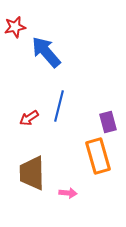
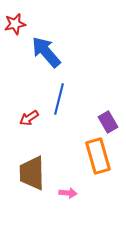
red star: moved 3 px up
blue line: moved 7 px up
purple rectangle: rotated 15 degrees counterclockwise
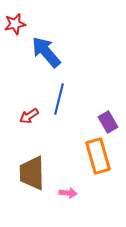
red arrow: moved 2 px up
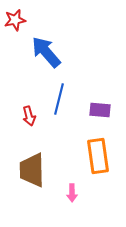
red star: moved 4 px up
red arrow: rotated 72 degrees counterclockwise
purple rectangle: moved 8 px left, 12 px up; rotated 55 degrees counterclockwise
orange rectangle: rotated 8 degrees clockwise
brown trapezoid: moved 3 px up
pink arrow: moved 4 px right; rotated 84 degrees clockwise
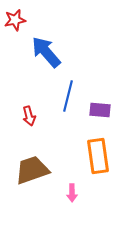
blue line: moved 9 px right, 3 px up
brown trapezoid: rotated 72 degrees clockwise
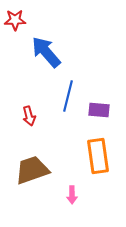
red star: rotated 10 degrees clockwise
purple rectangle: moved 1 px left
pink arrow: moved 2 px down
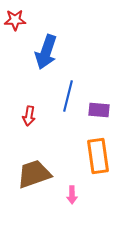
blue arrow: rotated 120 degrees counterclockwise
red arrow: rotated 24 degrees clockwise
brown trapezoid: moved 2 px right, 4 px down
